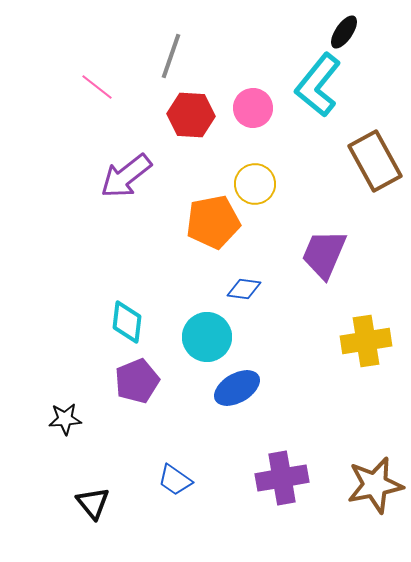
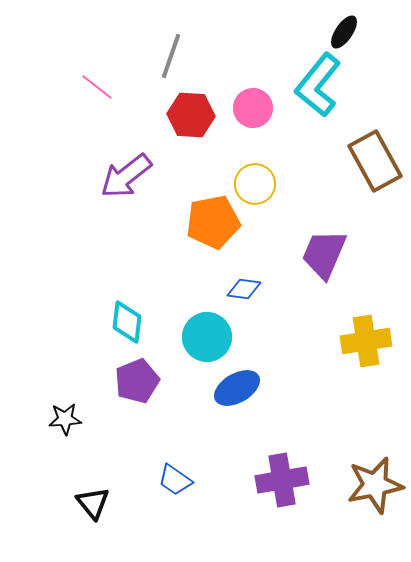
purple cross: moved 2 px down
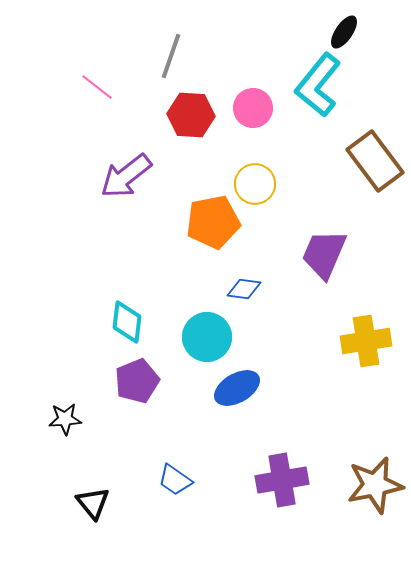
brown rectangle: rotated 8 degrees counterclockwise
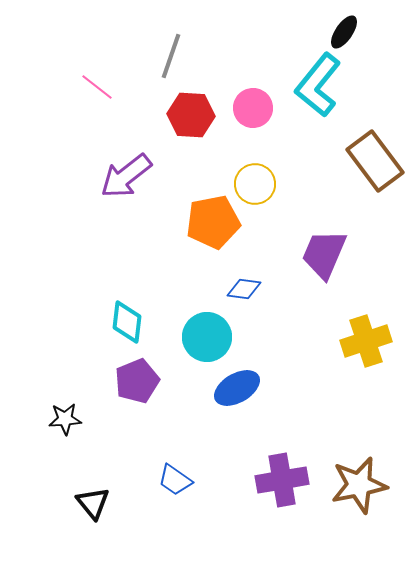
yellow cross: rotated 9 degrees counterclockwise
brown star: moved 16 px left
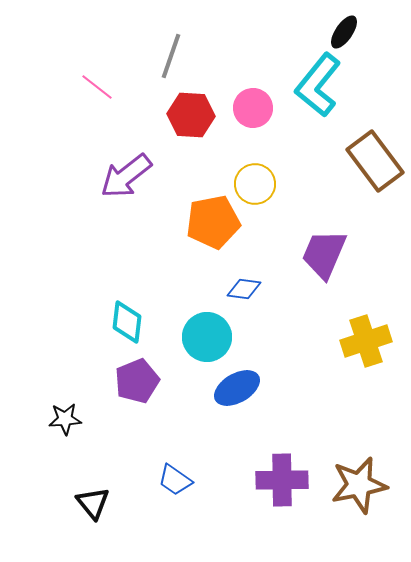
purple cross: rotated 9 degrees clockwise
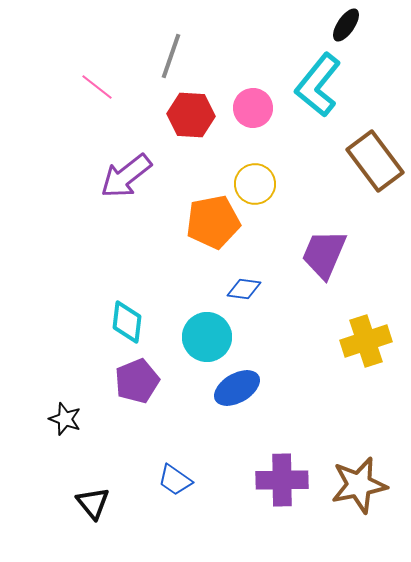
black ellipse: moved 2 px right, 7 px up
black star: rotated 24 degrees clockwise
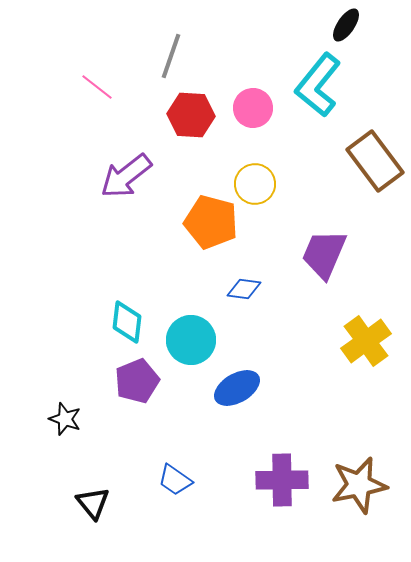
orange pentagon: moved 2 px left; rotated 26 degrees clockwise
cyan circle: moved 16 px left, 3 px down
yellow cross: rotated 18 degrees counterclockwise
